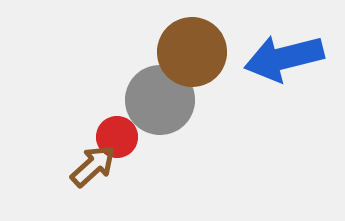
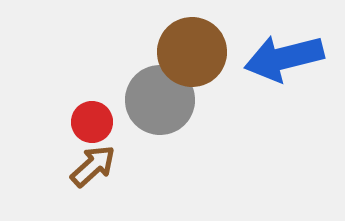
red circle: moved 25 px left, 15 px up
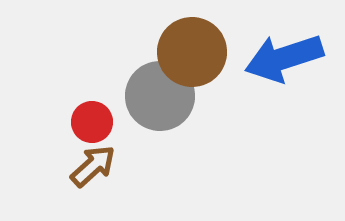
blue arrow: rotated 4 degrees counterclockwise
gray circle: moved 4 px up
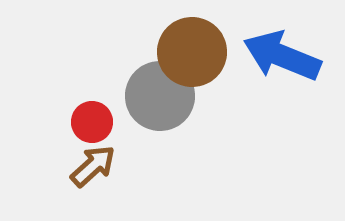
blue arrow: moved 2 px left, 2 px up; rotated 40 degrees clockwise
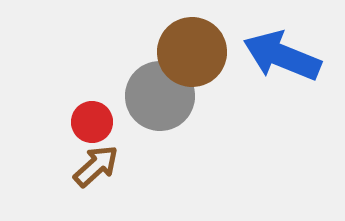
brown arrow: moved 3 px right
